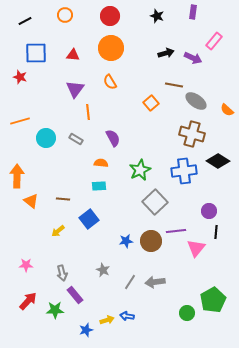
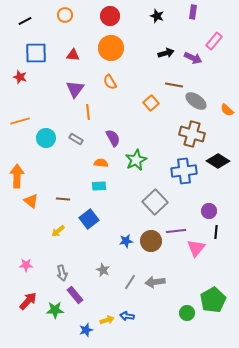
green star at (140, 170): moved 4 px left, 10 px up
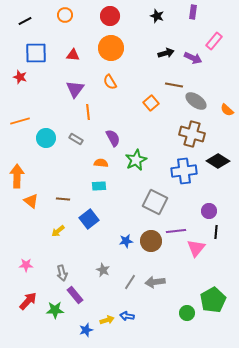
gray square at (155, 202): rotated 20 degrees counterclockwise
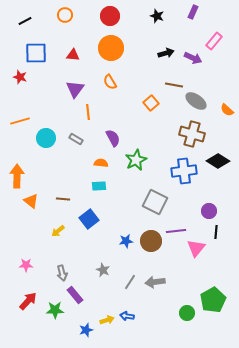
purple rectangle at (193, 12): rotated 16 degrees clockwise
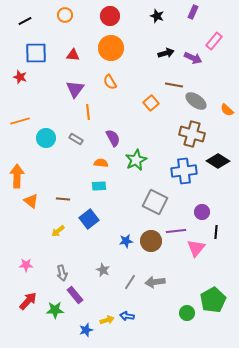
purple circle at (209, 211): moved 7 px left, 1 px down
